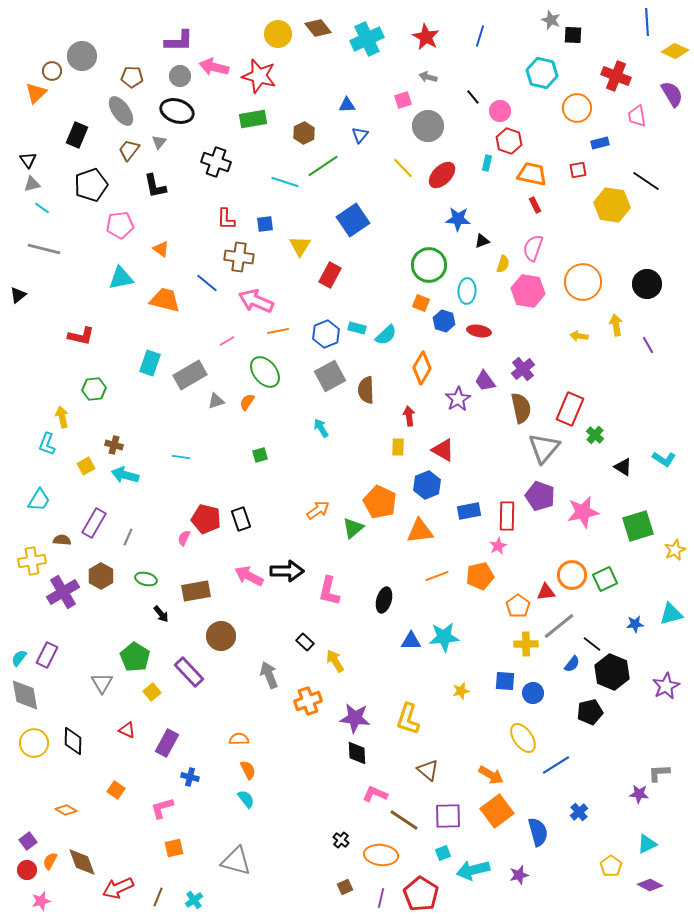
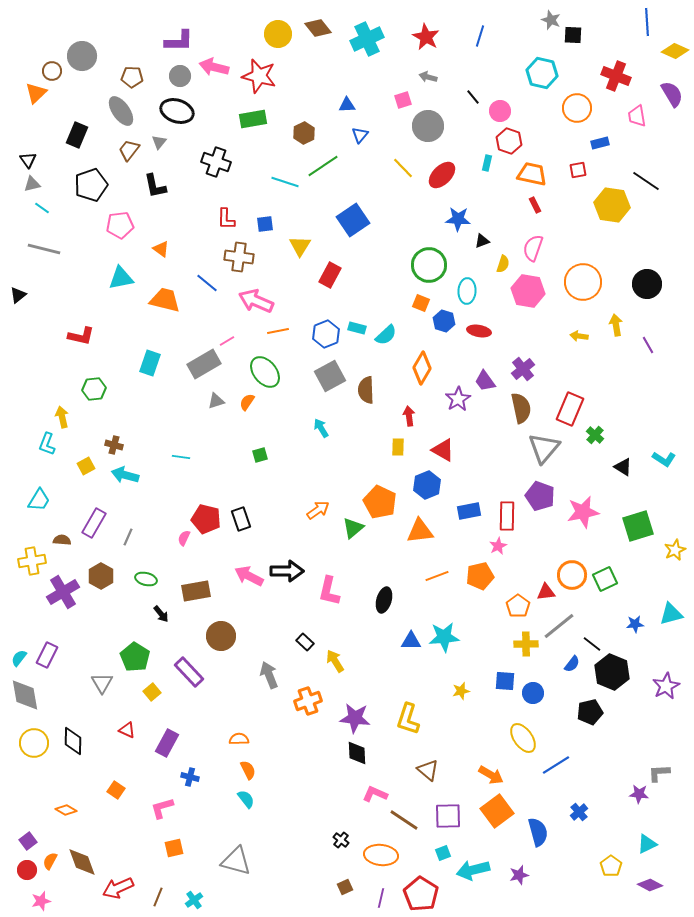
gray rectangle at (190, 375): moved 14 px right, 11 px up
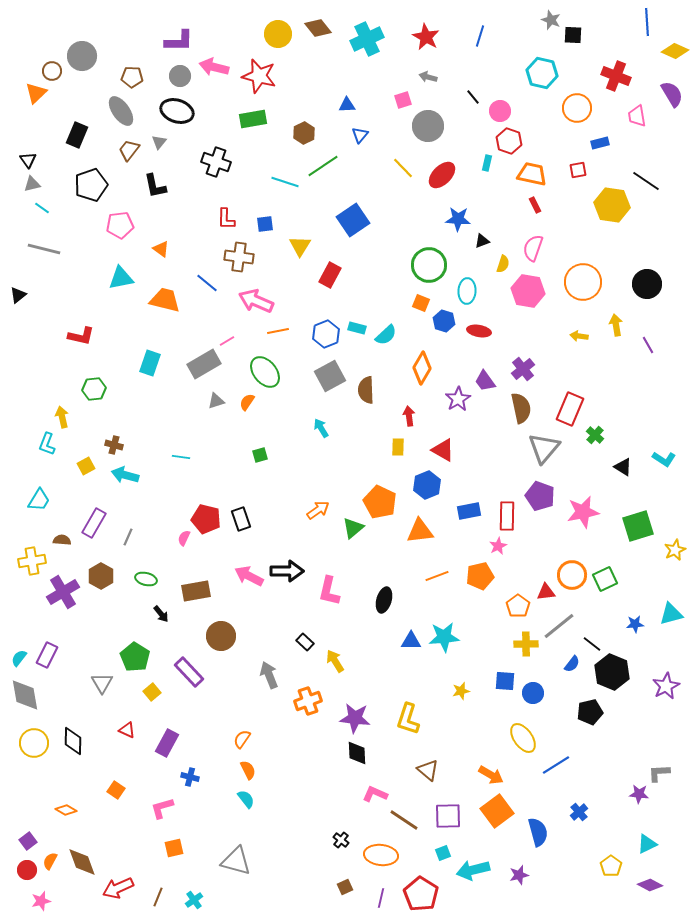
orange semicircle at (239, 739): moved 3 px right; rotated 54 degrees counterclockwise
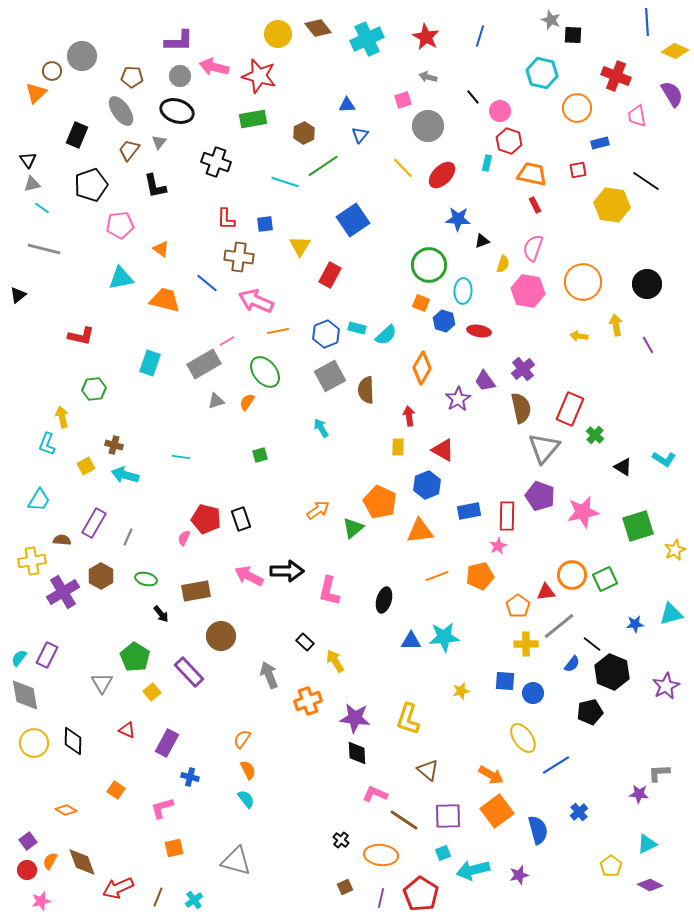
cyan ellipse at (467, 291): moved 4 px left
blue semicircle at (538, 832): moved 2 px up
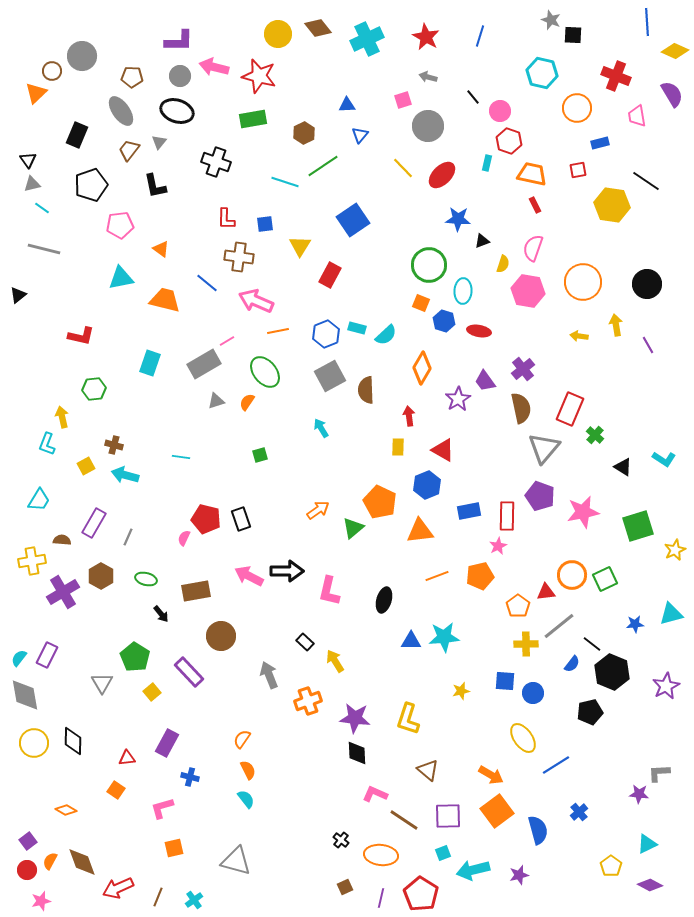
red triangle at (127, 730): moved 28 px down; rotated 30 degrees counterclockwise
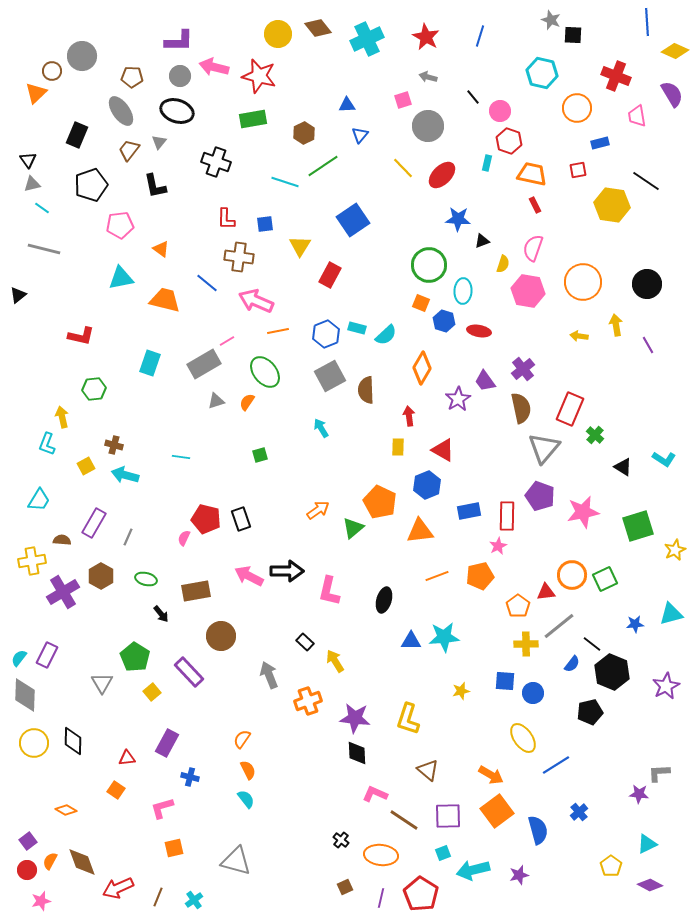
gray diamond at (25, 695): rotated 12 degrees clockwise
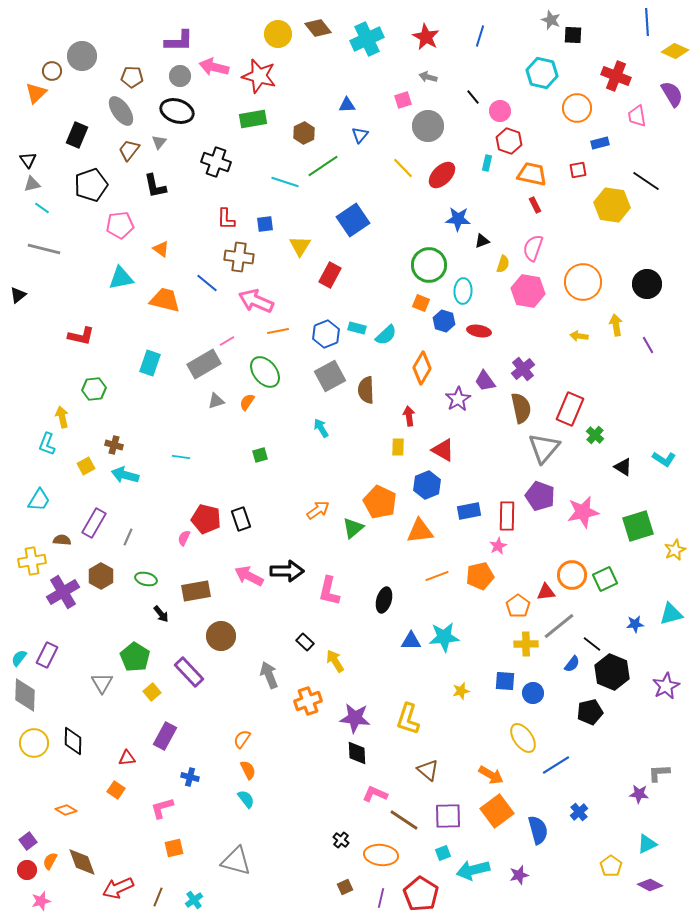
purple rectangle at (167, 743): moved 2 px left, 7 px up
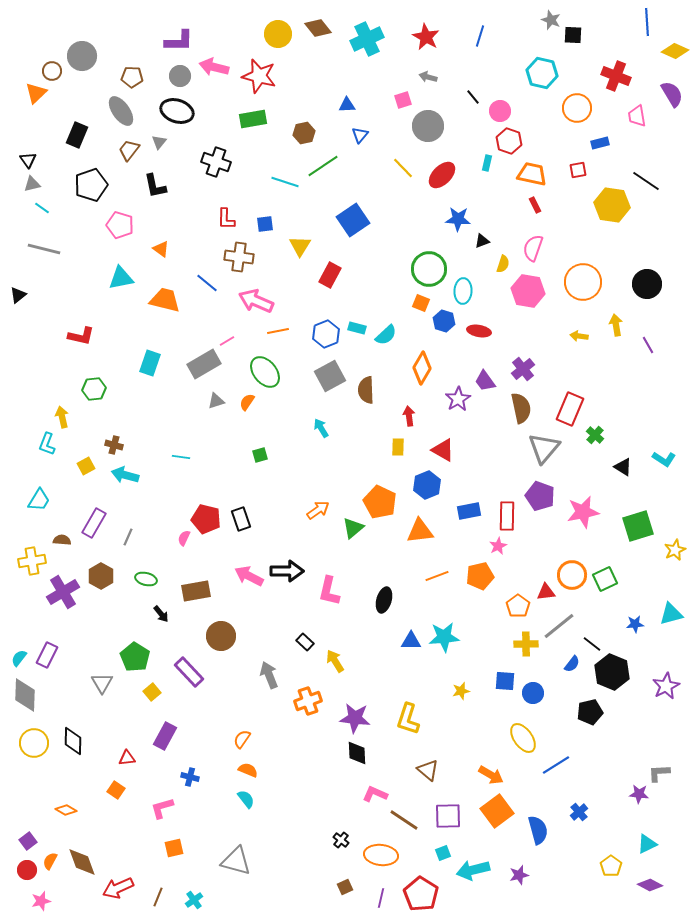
brown hexagon at (304, 133): rotated 15 degrees clockwise
pink pentagon at (120, 225): rotated 24 degrees clockwise
green circle at (429, 265): moved 4 px down
orange semicircle at (248, 770): rotated 42 degrees counterclockwise
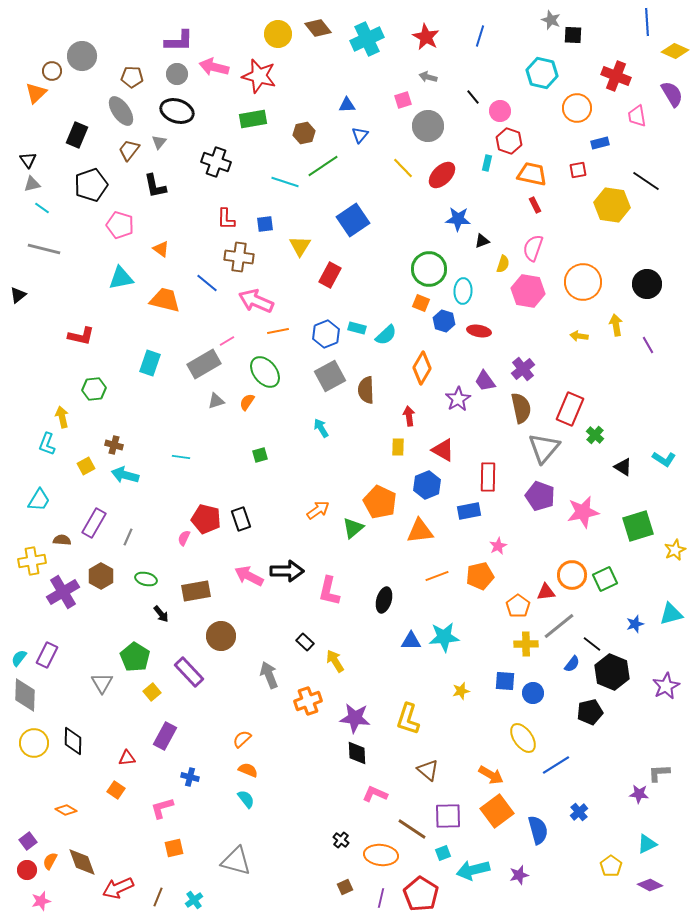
gray circle at (180, 76): moved 3 px left, 2 px up
red rectangle at (507, 516): moved 19 px left, 39 px up
blue star at (635, 624): rotated 12 degrees counterclockwise
orange semicircle at (242, 739): rotated 12 degrees clockwise
brown line at (404, 820): moved 8 px right, 9 px down
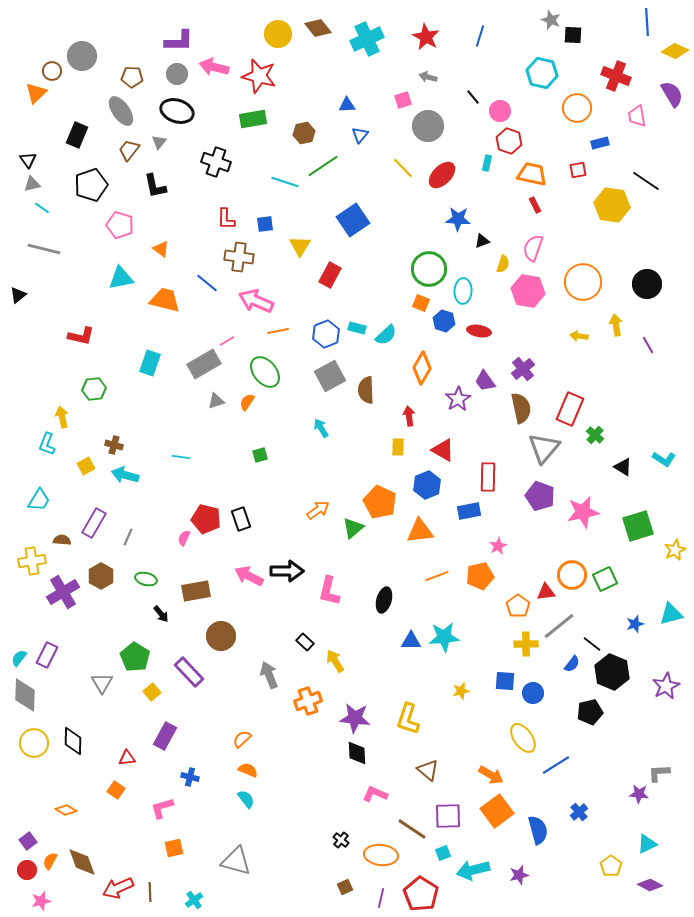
brown line at (158, 897): moved 8 px left, 5 px up; rotated 24 degrees counterclockwise
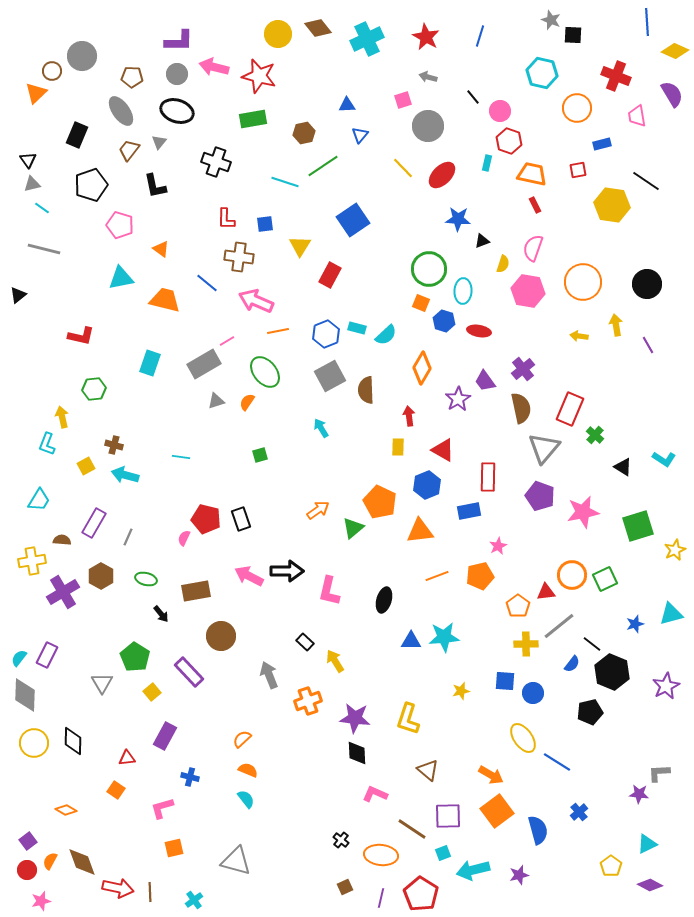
blue rectangle at (600, 143): moved 2 px right, 1 px down
blue line at (556, 765): moved 1 px right, 3 px up; rotated 64 degrees clockwise
red arrow at (118, 888): rotated 144 degrees counterclockwise
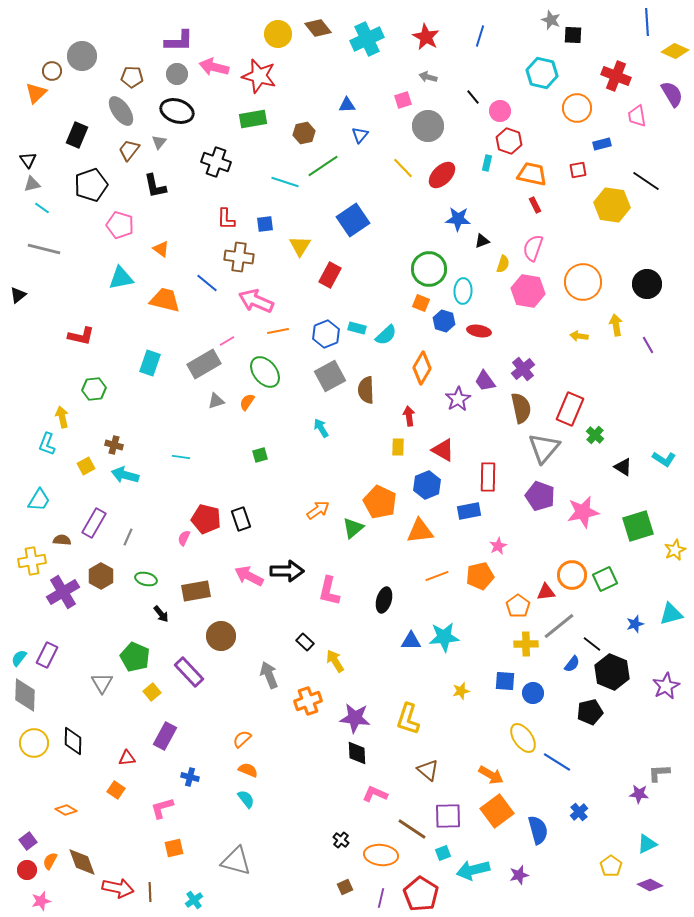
green pentagon at (135, 657): rotated 8 degrees counterclockwise
